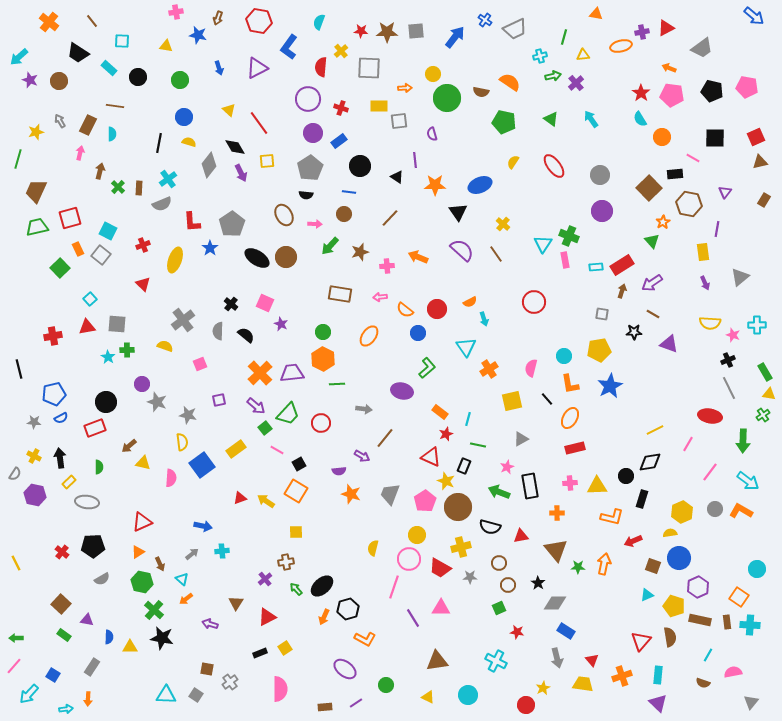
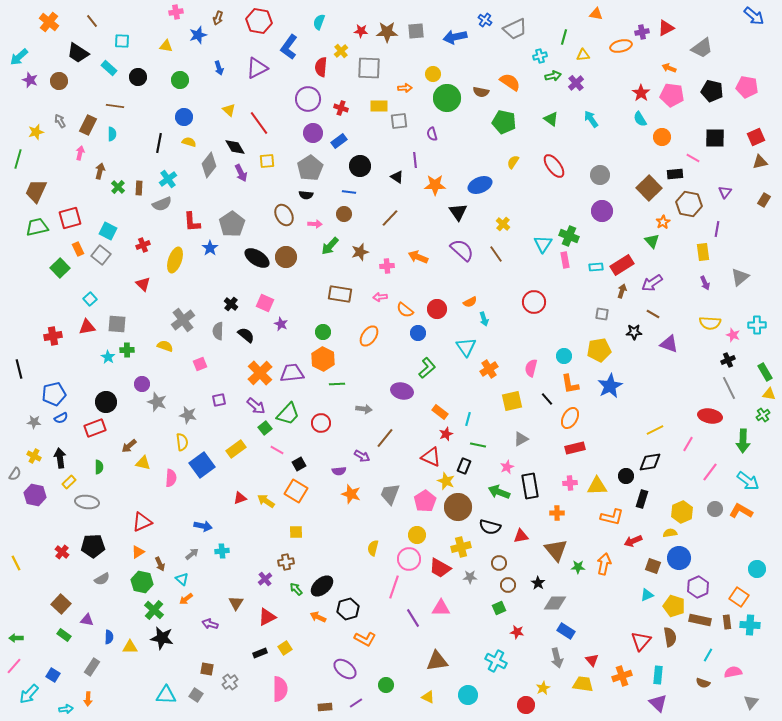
blue star at (198, 35): rotated 30 degrees counterclockwise
blue arrow at (455, 37): rotated 140 degrees counterclockwise
orange arrow at (324, 617): moved 6 px left; rotated 91 degrees clockwise
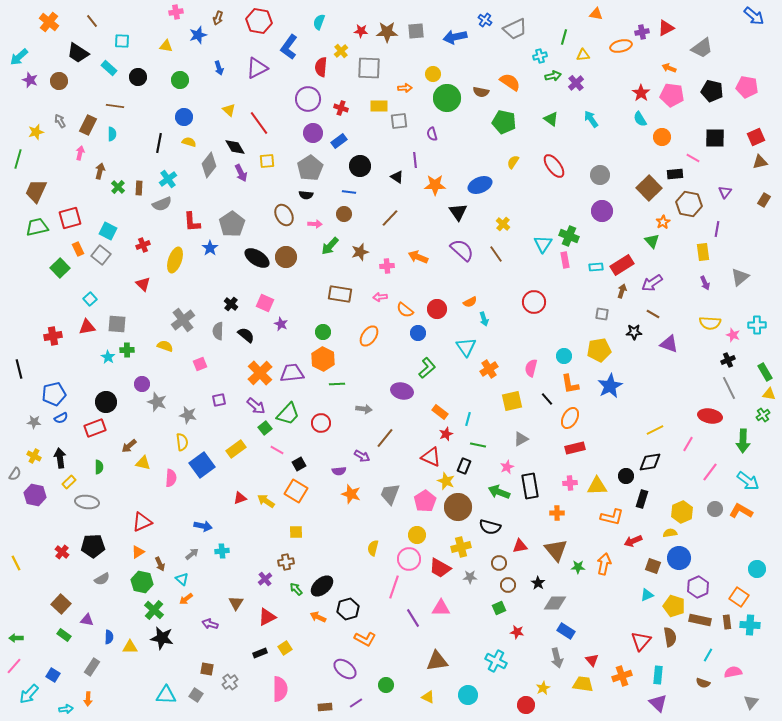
red triangle at (521, 536): moved 1 px left, 10 px down
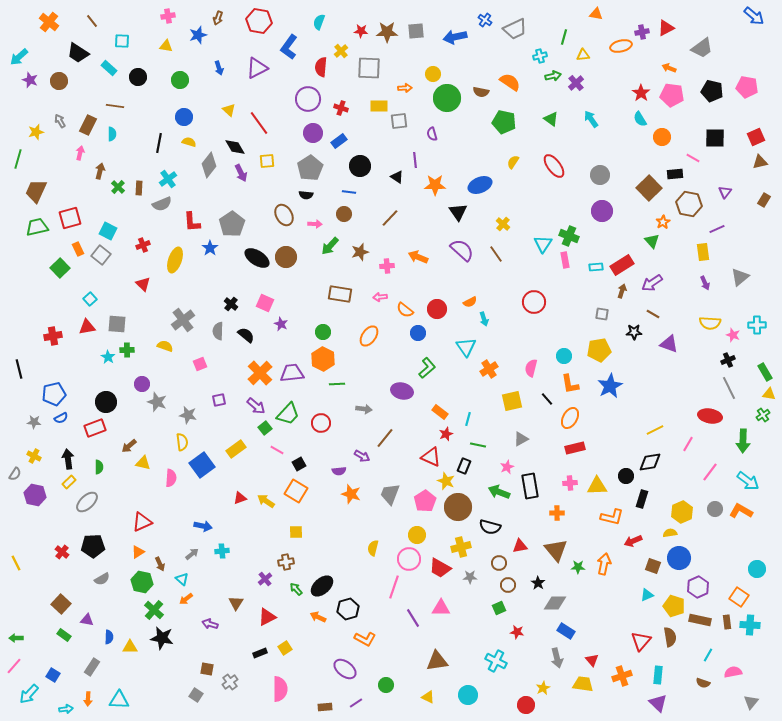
pink cross at (176, 12): moved 8 px left, 4 px down
purple line at (717, 229): rotated 56 degrees clockwise
black arrow at (60, 458): moved 8 px right, 1 px down
gray ellipse at (87, 502): rotated 50 degrees counterclockwise
cyan triangle at (166, 695): moved 47 px left, 5 px down
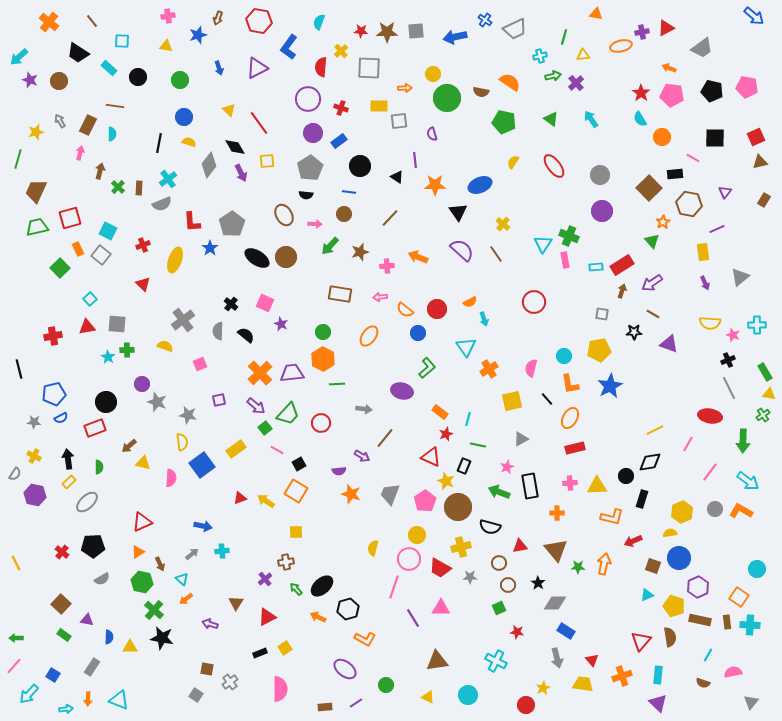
cyan triangle at (119, 700): rotated 20 degrees clockwise
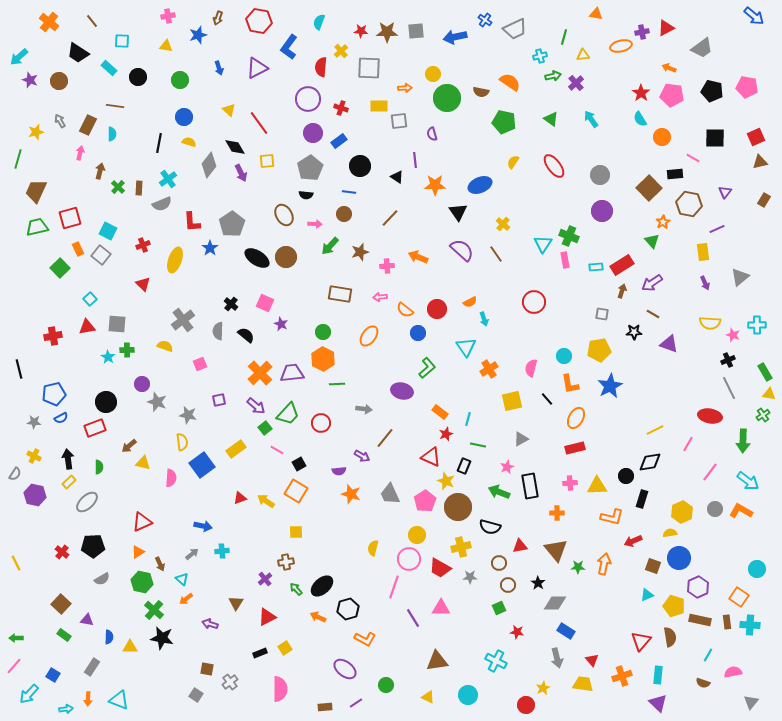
orange ellipse at (570, 418): moved 6 px right
gray trapezoid at (390, 494): rotated 45 degrees counterclockwise
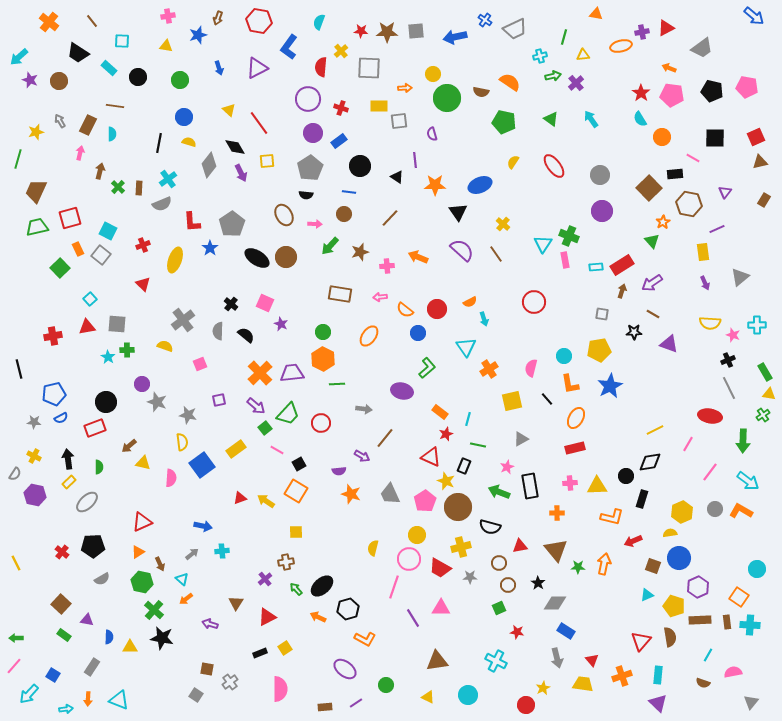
brown rectangle at (700, 620): rotated 15 degrees counterclockwise
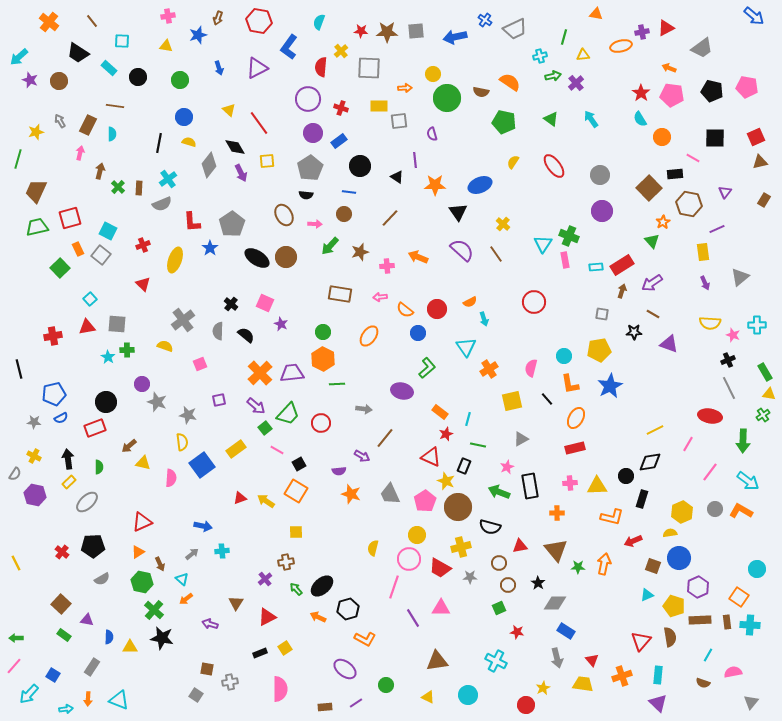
gray cross at (230, 682): rotated 28 degrees clockwise
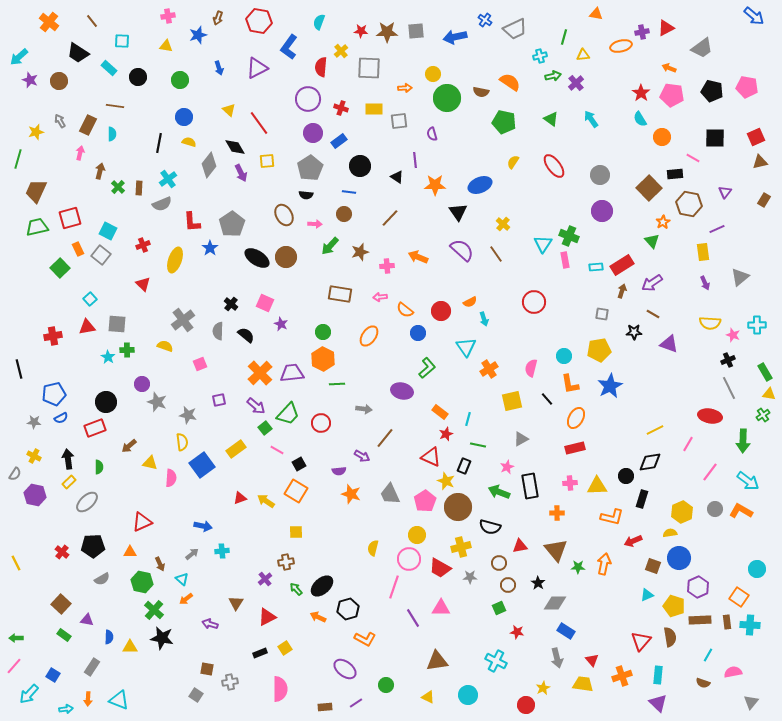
yellow rectangle at (379, 106): moved 5 px left, 3 px down
red circle at (437, 309): moved 4 px right, 2 px down
yellow triangle at (143, 463): moved 7 px right
orange triangle at (138, 552): moved 8 px left; rotated 32 degrees clockwise
